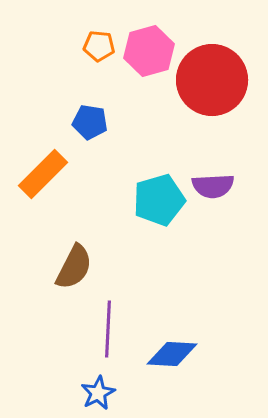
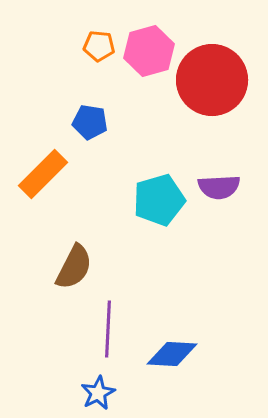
purple semicircle: moved 6 px right, 1 px down
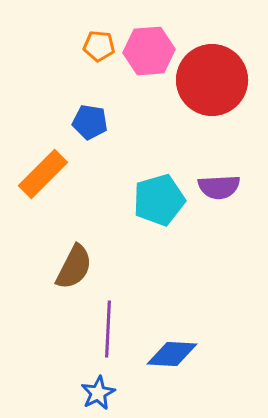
pink hexagon: rotated 12 degrees clockwise
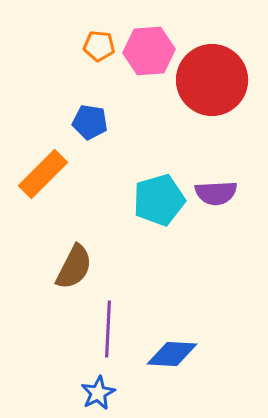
purple semicircle: moved 3 px left, 6 px down
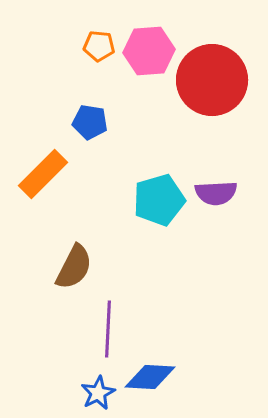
blue diamond: moved 22 px left, 23 px down
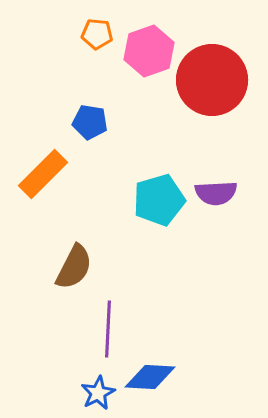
orange pentagon: moved 2 px left, 12 px up
pink hexagon: rotated 15 degrees counterclockwise
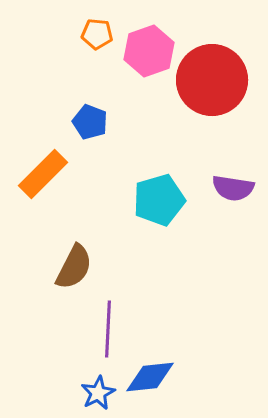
blue pentagon: rotated 12 degrees clockwise
purple semicircle: moved 17 px right, 5 px up; rotated 12 degrees clockwise
blue diamond: rotated 9 degrees counterclockwise
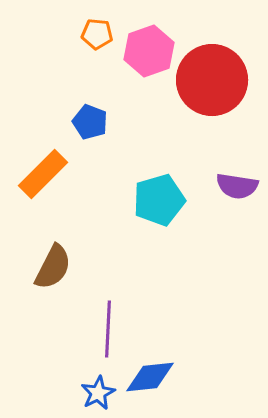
purple semicircle: moved 4 px right, 2 px up
brown semicircle: moved 21 px left
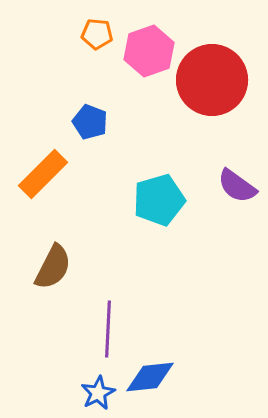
purple semicircle: rotated 27 degrees clockwise
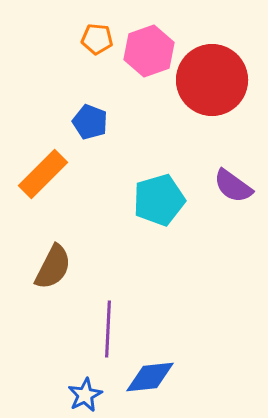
orange pentagon: moved 5 px down
purple semicircle: moved 4 px left
blue star: moved 13 px left, 2 px down
